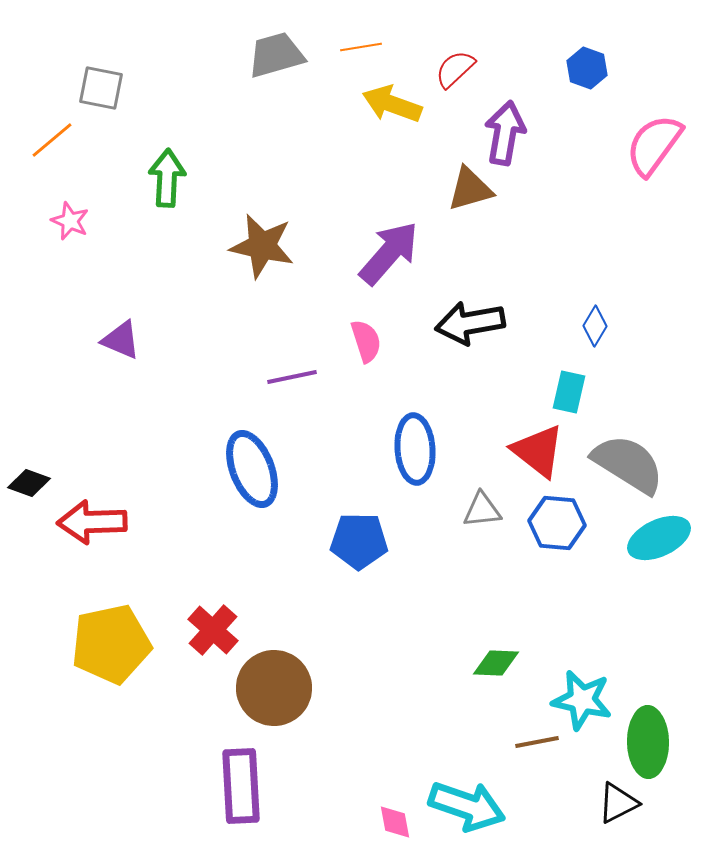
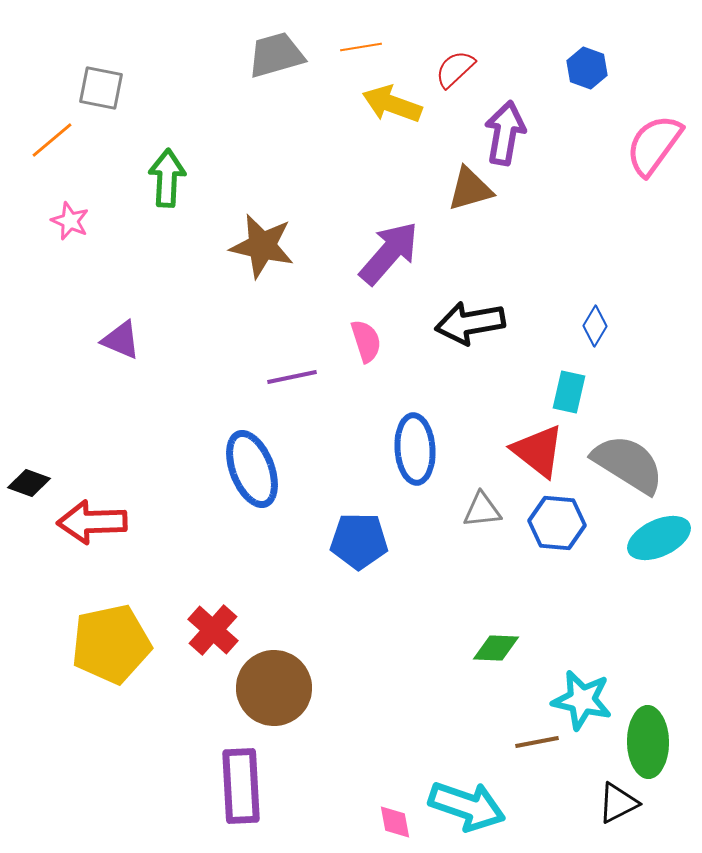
green diamond at (496, 663): moved 15 px up
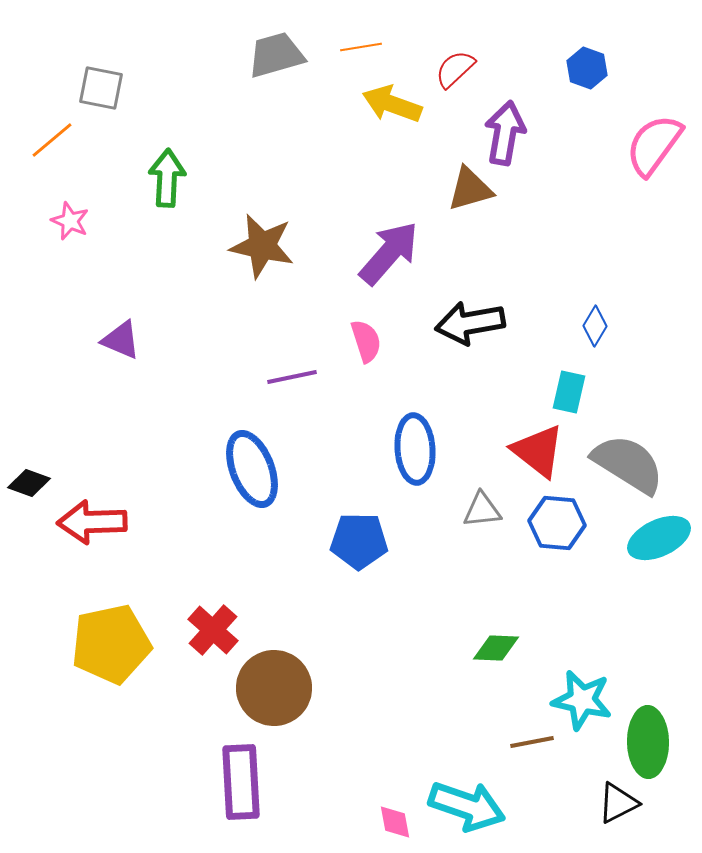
brown line at (537, 742): moved 5 px left
purple rectangle at (241, 786): moved 4 px up
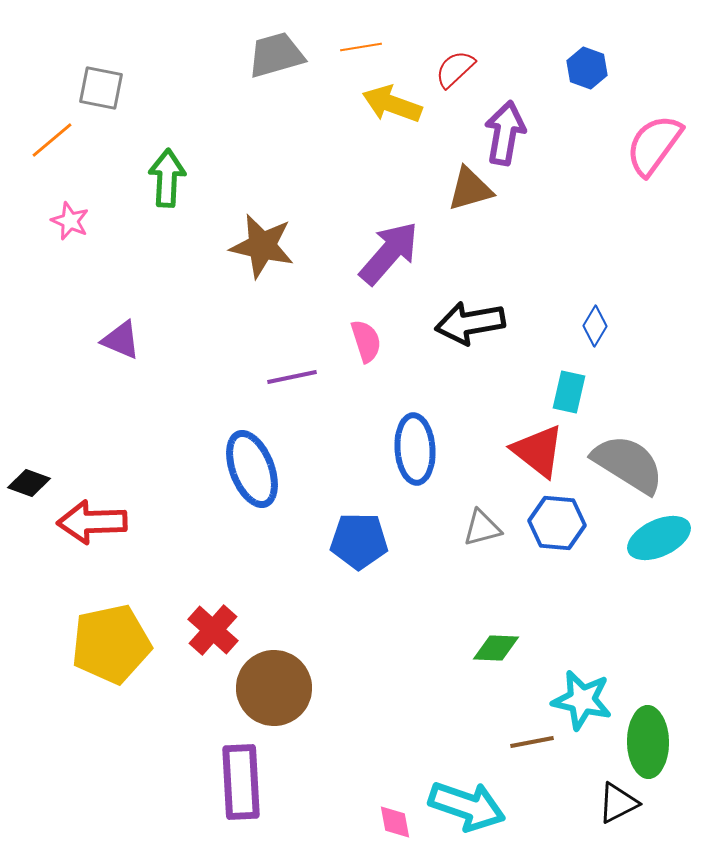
gray triangle at (482, 510): moved 18 px down; rotated 9 degrees counterclockwise
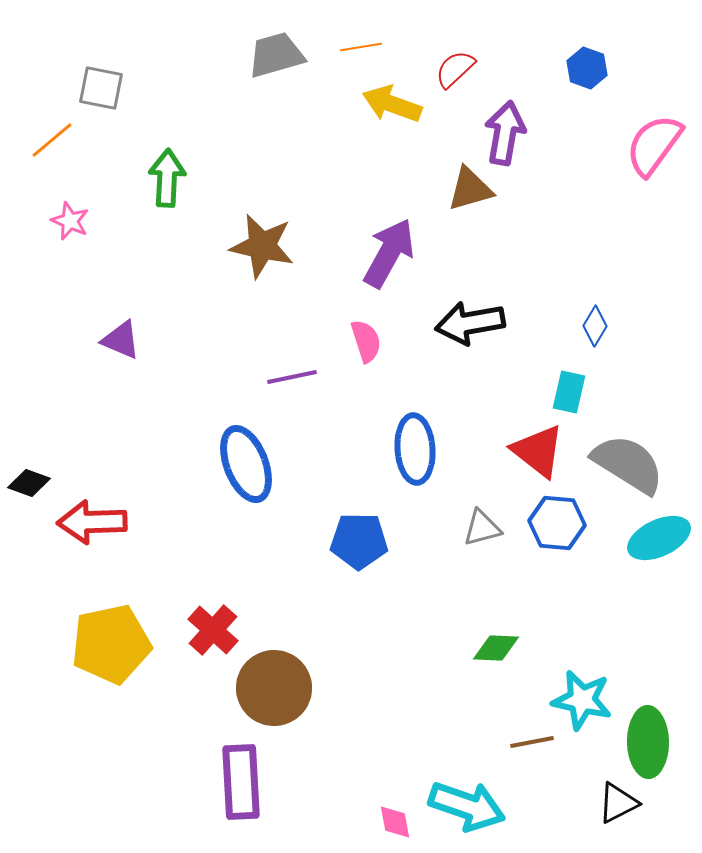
purple arrow at (389, 253): rotated 12 degrees counterclockwise
blue ellipse at (252, 469): moved 6 px left, 5 px up
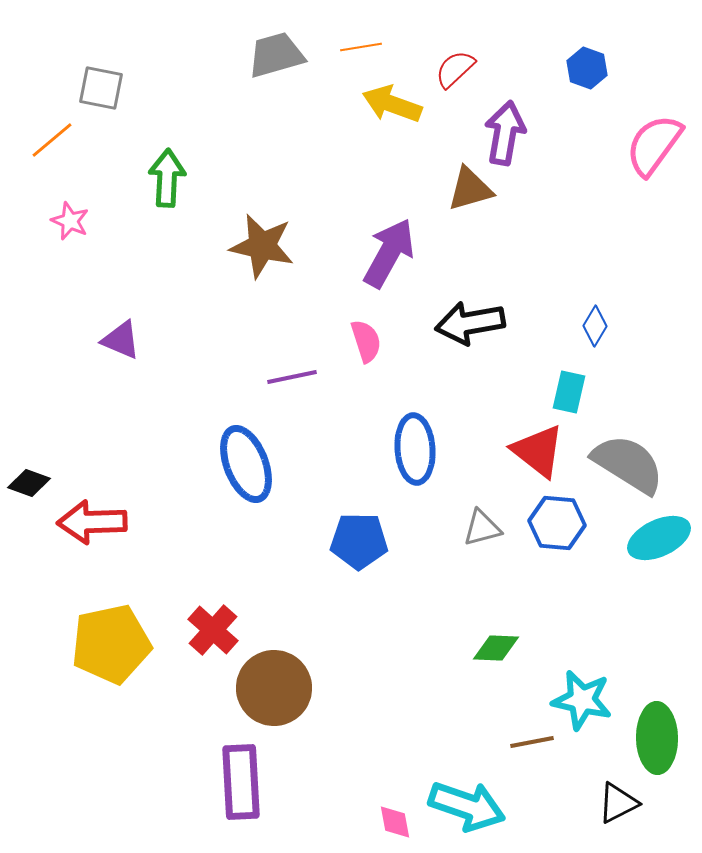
green ellipse at (648, 742): moved 9 px right, 4 px up
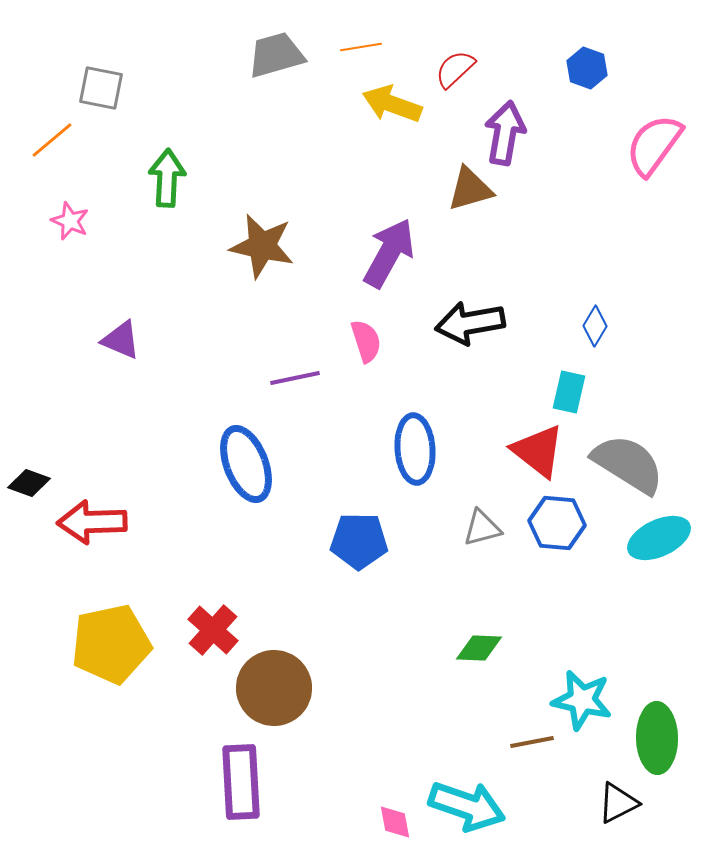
purple line at (292, 377): moved 3 px right, 1 px down
green diamond at (496, 648): moved 17 px left
